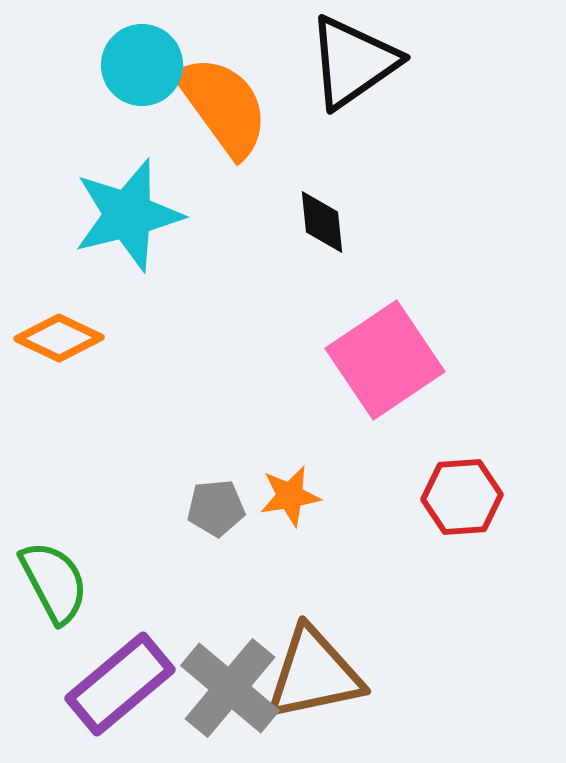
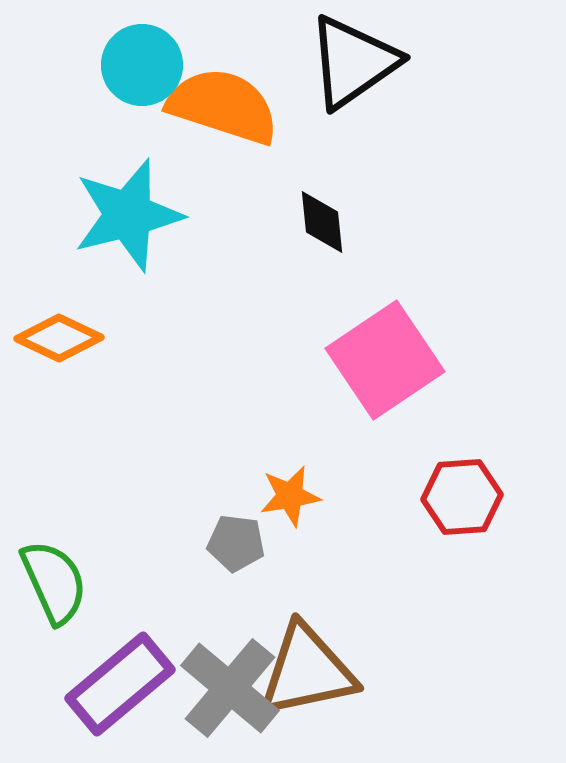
orange semicircle: rotated 36 degrees counterclockwise
gray pentagon: moved 20 px right, 35 px down; rotated 12 degrees clockwise
green semicircle: rotated 4 degrees clockwise
brown triangle: moved 7 px left, 3 px up
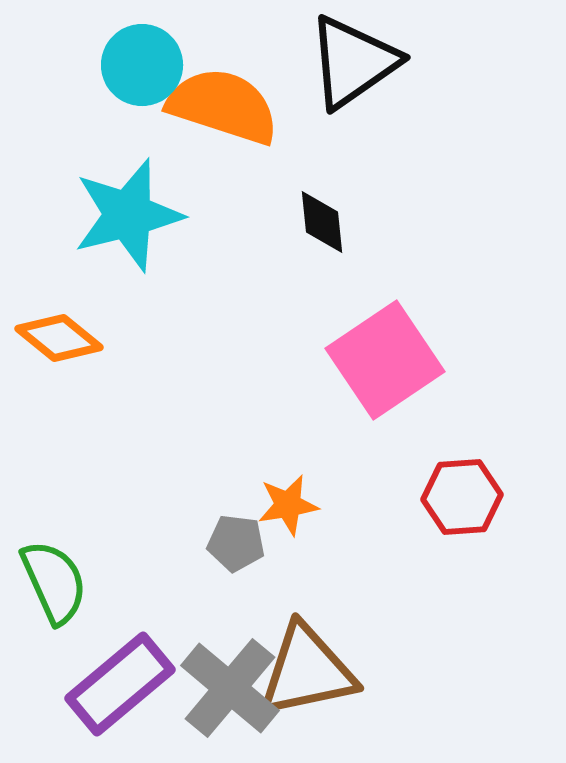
orange diamond: rotated 14 degrees clockwise
orange star: moved 2 px left, 9 px down
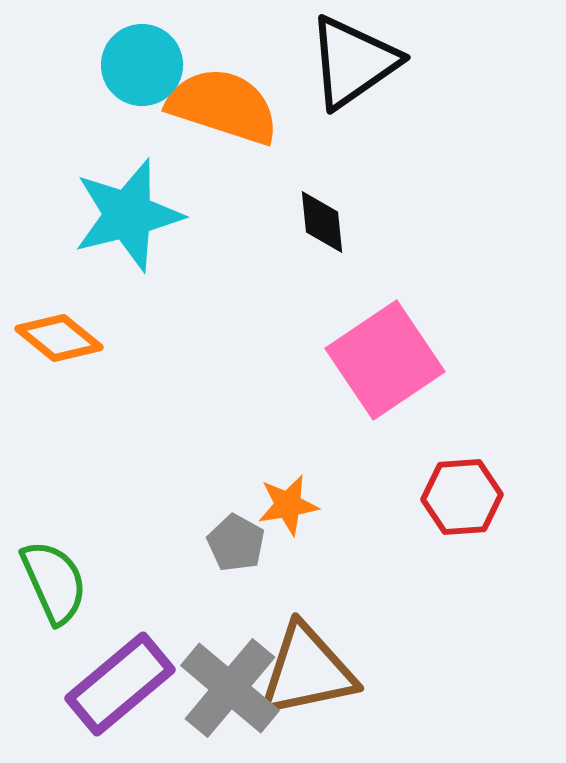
gray pentagon: rotated 22 degrees clockwise
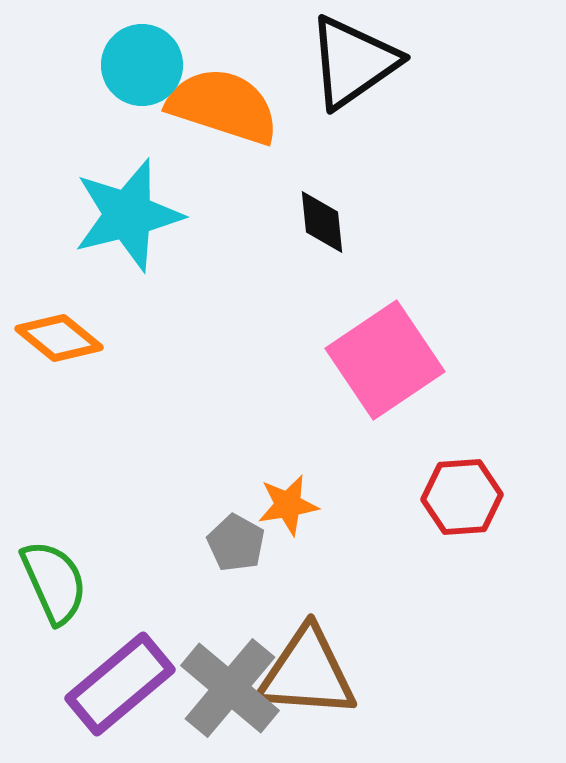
brown triangle: moved 2 px down; rotated 16 degrees clockwise
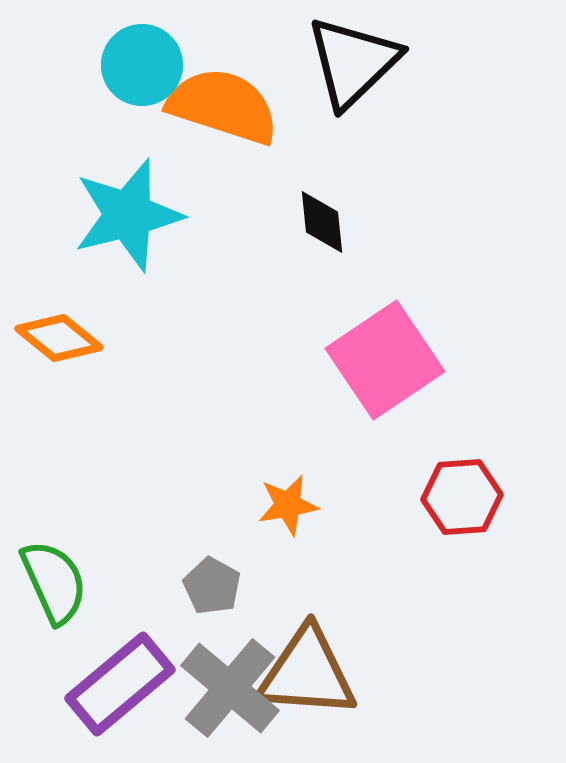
black triangle: rotated 9 degrees counterclockwise
gray pentagon: moved 24 px left, 43 px down
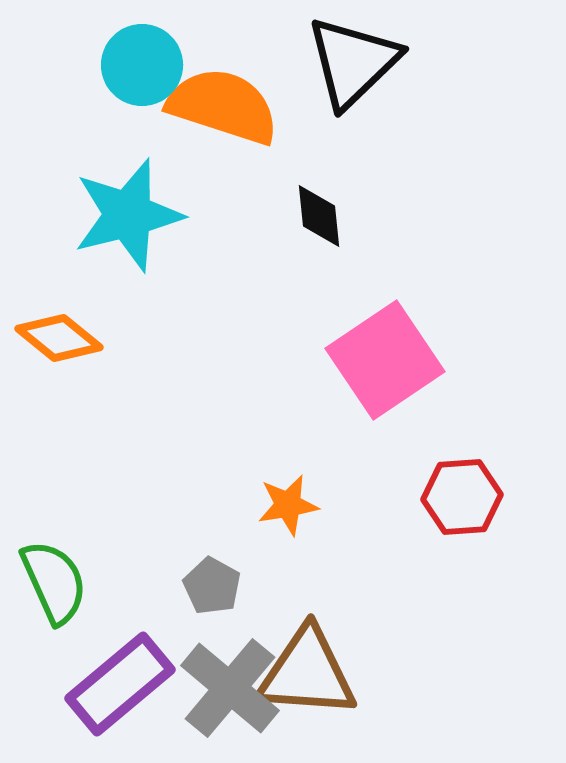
black diamond: moved 3 px left, 6 px up
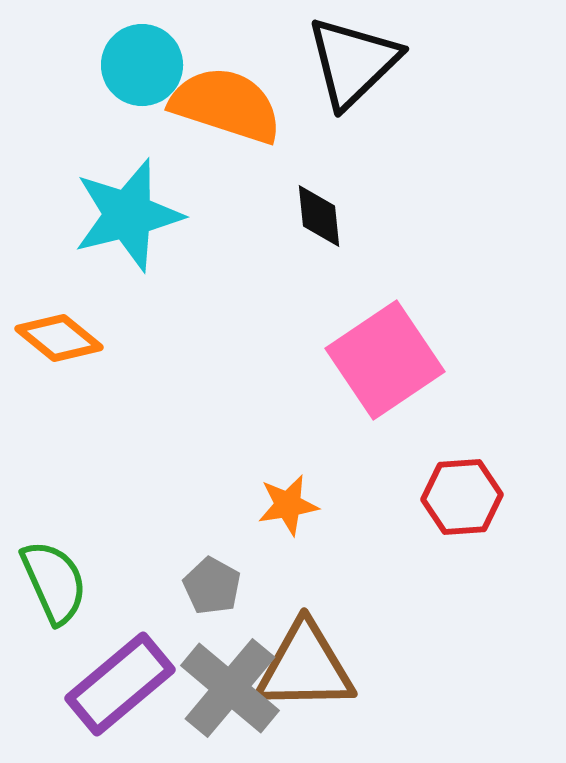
orange semicircle: moved 3 px right, 1 px up
brown triangle: moved 2 px left, 6 px up; rotated 5 degrees counterclockwise
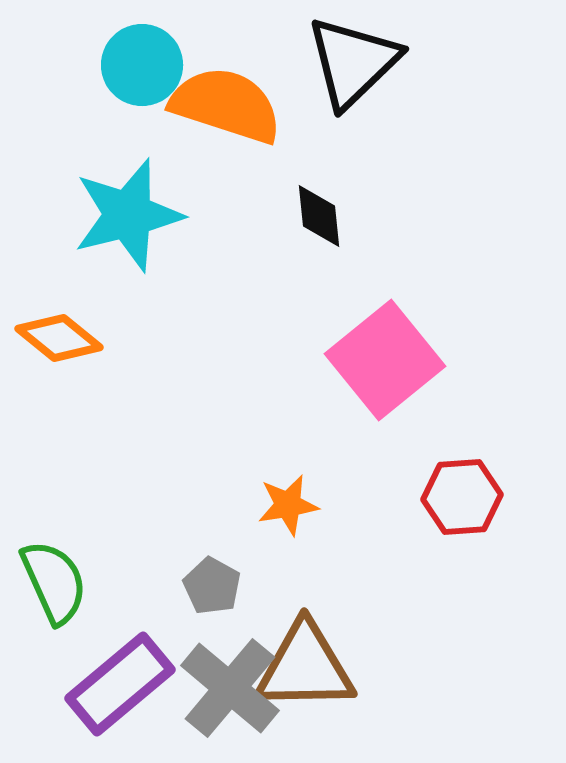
pink square: rotated 5 degrees counterclockwise
